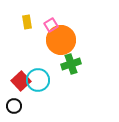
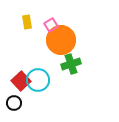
black circle: moved 3 px up
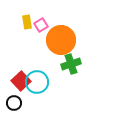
pink square: moved 10 px left
cyan circle: moved 1 px left, 2 px down
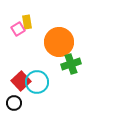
pink square: moved 23 px left, 4 px down
orange circle: moved 2 px left, 2 px down
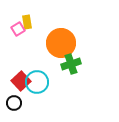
orange circle: moved 2 px right, 1 px down
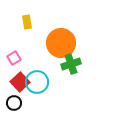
pink square: moved 4 px left, 29 px down
red square: moved 1 px left, 1 px down
